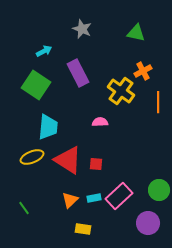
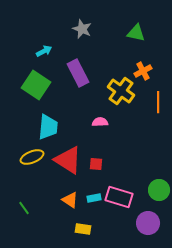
pink rectangle: moved 1 px down; rotated 60 degrees clockwise
orange triangle: rotated 42 degrees counterclockwise
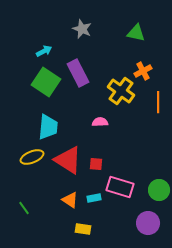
green square: moved 10 px right, 3 px up
pink rectangle: moved 1 px right, 10 px up
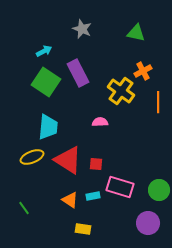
cyan rectangle: moved 1 px left, 2 px up
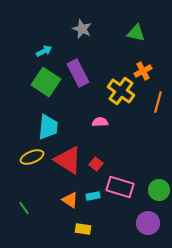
orange line: rotated 15 degrees clockwise
red square: rotated 32 degrees clockwise
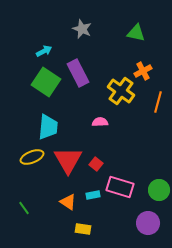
red triangle: rotated 28 degrees clockwise
cyan rectangle: moved 1 px up
orange triangle: moved 2 px left, 2 px down
